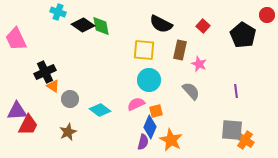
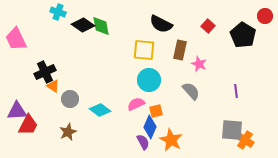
red circle: moved 2 px left, 1 px down
red square: moved 5 px right
purple semicircle: rotated 42 degrees counterclockwise
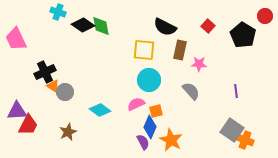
black semicircle: moved 4 px right, 3 px down
pink star: rotated 21 degrees counterclockwise
gray circle: moved 5 px left, 7 px up
gray square: rotated 30 degrees clockwise
orange cross: rotated 12 degrees counterclockwise
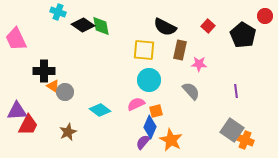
black cross: moved 1 px left, 1 px up; rotated 25 degrees clockwise
purple semicircle: rotated 112 degrees counterclockwise
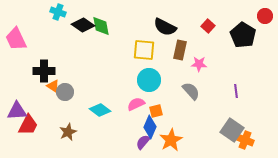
orange star: rotated 15 degrees clockwise
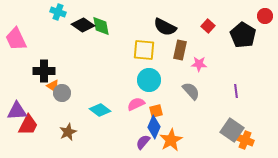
gray circle: moved 3 px left, 1 px down
blue diamond: moved 4 px right
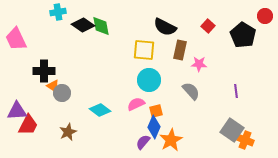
cyan cross: rotated 28 degrees counterclockwise
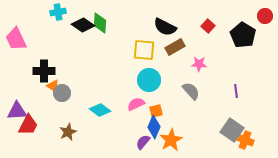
green diamond: moved 1 px left, 3 px up; rotated 15 degrees clockwise
brown rectangle: moved 5 px left, 3 px up; rotated 48 degrees clockwise
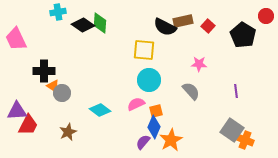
red circle: moved 1 px right
brown rectangle: moved 8 px right, 26 px up; rotated 18 degrees clockwise
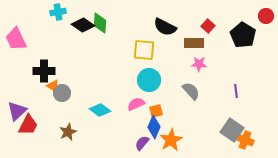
brown rectangle: moved 11 px right, 22 px down; rotated 12 degrees clockwise
purple triangle: rotated 40 degrees counterclockwise
purple semicircle: moved 1 px left, 1 px down
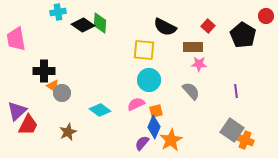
pink trapezoid: rotated 15 degrees clockwise
brown rectangle: moved 1 px left, 4 px down
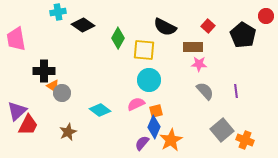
green diamond: moved 18 px right, 15 px down; rotated 25 degrees clockwise
gray semicircle: moved 14 px right
gray square: moved 10 px left; rotated 15 degrees clockwise
